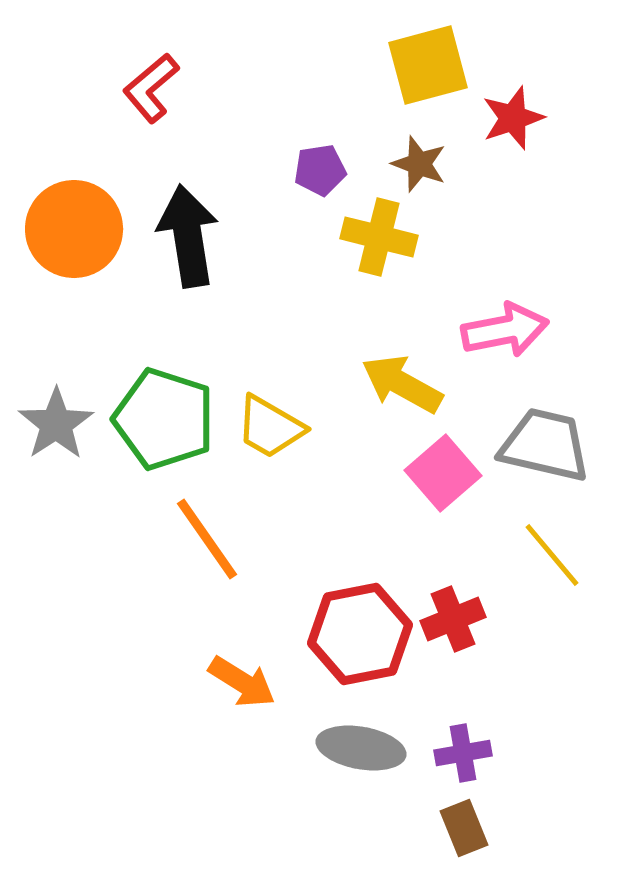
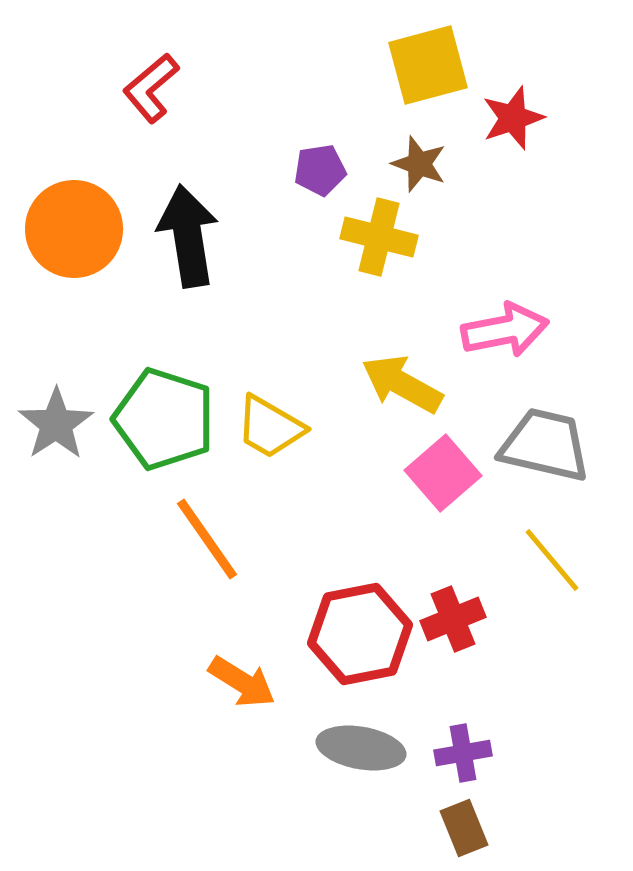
yellow line: moved 5 px down
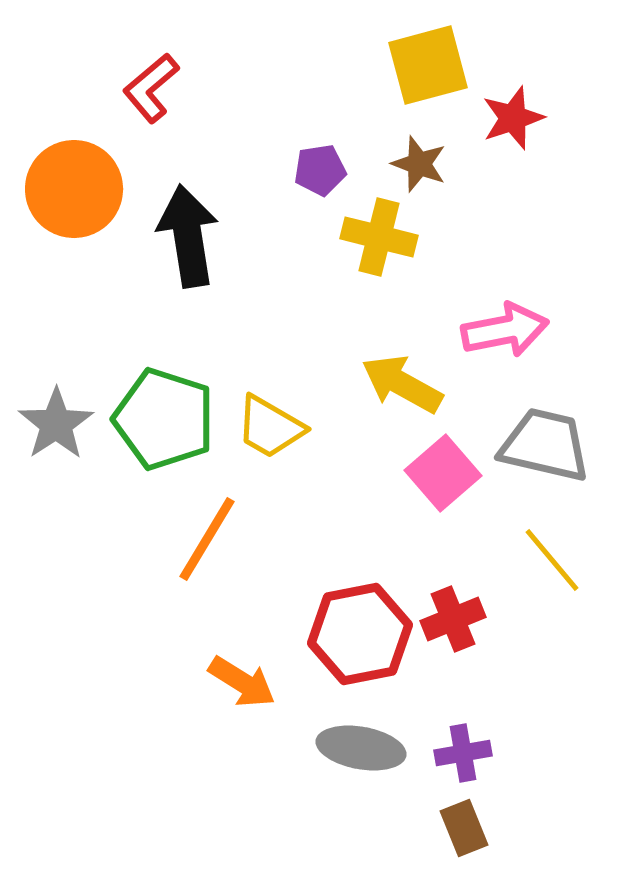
orange circle: moved 40 px up
orange line: rotated 66 degrees clockwise
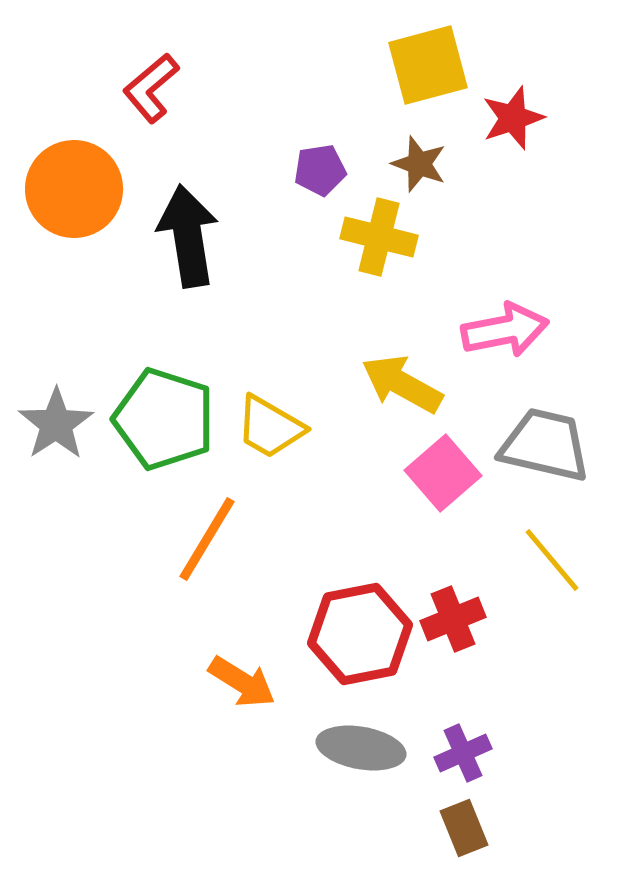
purple cross: rotated 14 degrees counterclockwise
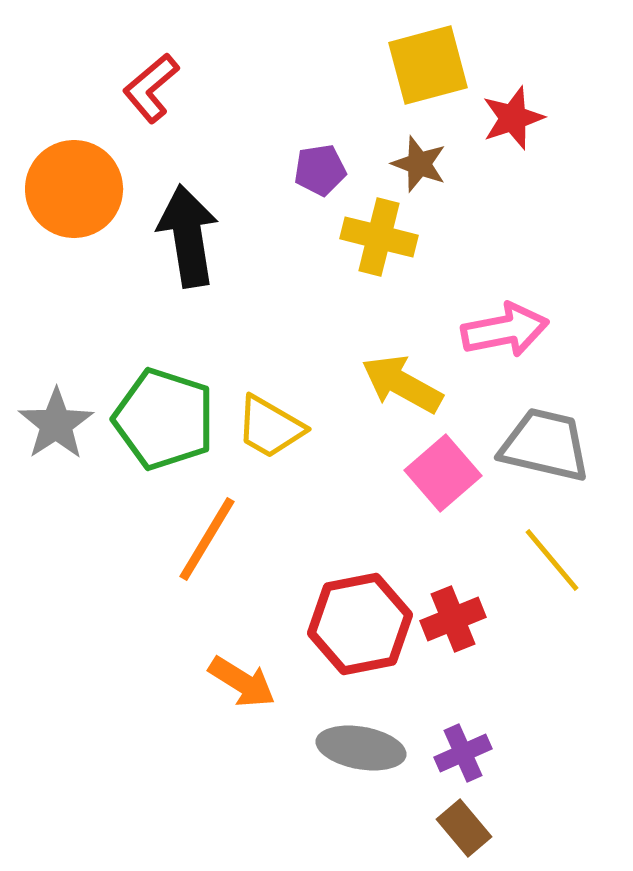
red hexagon: moved 10 px up
brown rectangle: rotated 18 degrees counterclockwise
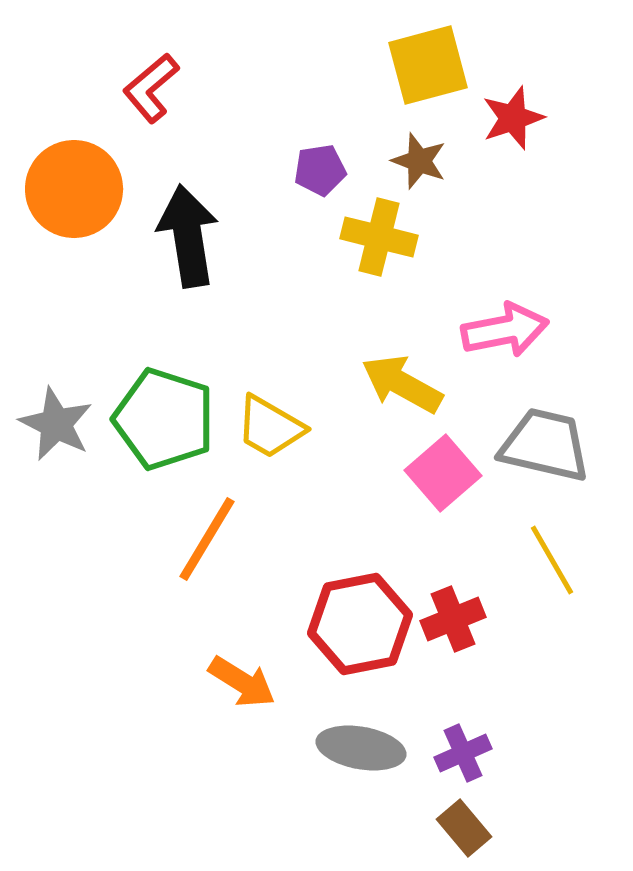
brown star: moved 3 px up
gray star: rotated 12 degrees counterclockwise
yellow line: rotated 10 degrees clockwise
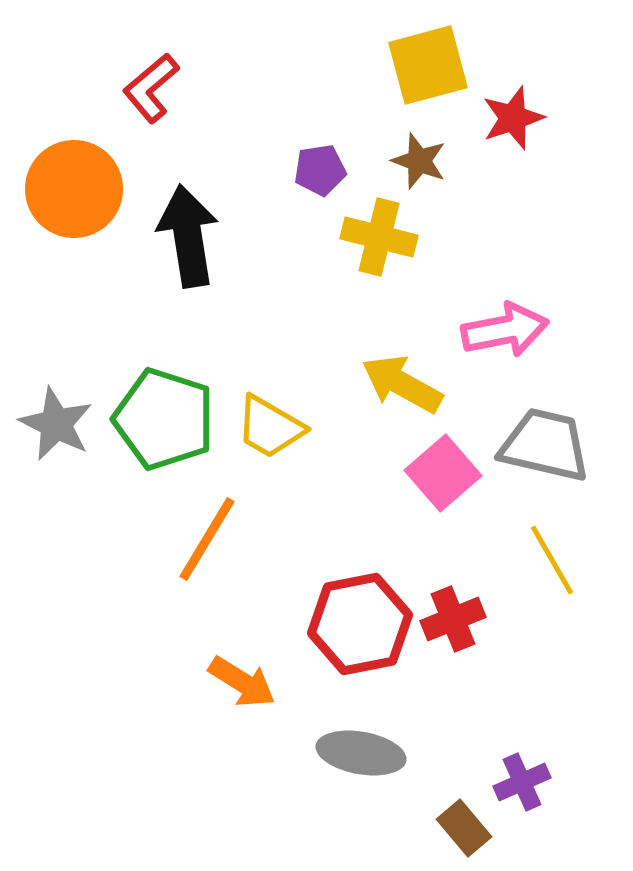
gray ellipse: moved 5 px down
purple cross: moved 59 px right, 29 px down
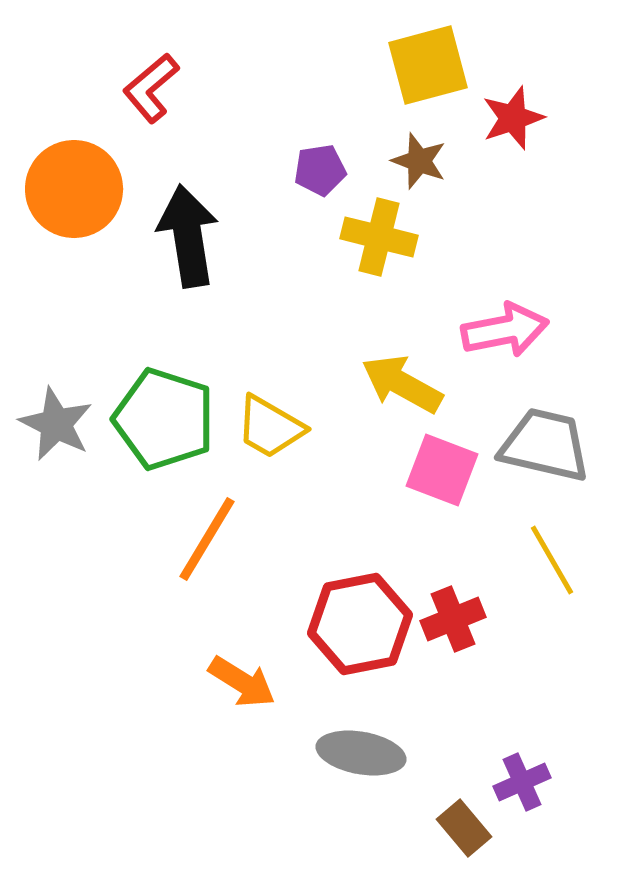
pink square: moved 1 px left, 3 px up; rotated 28 degrees counterclockwise
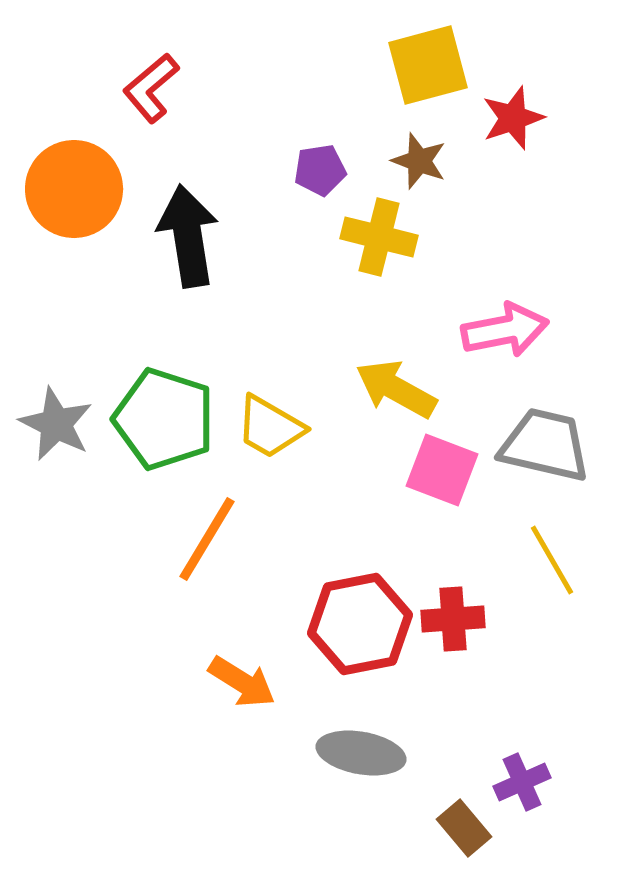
yellow arrow: moved 6 px left, 5 px down
red cross: rotated 18 degrees clockwise
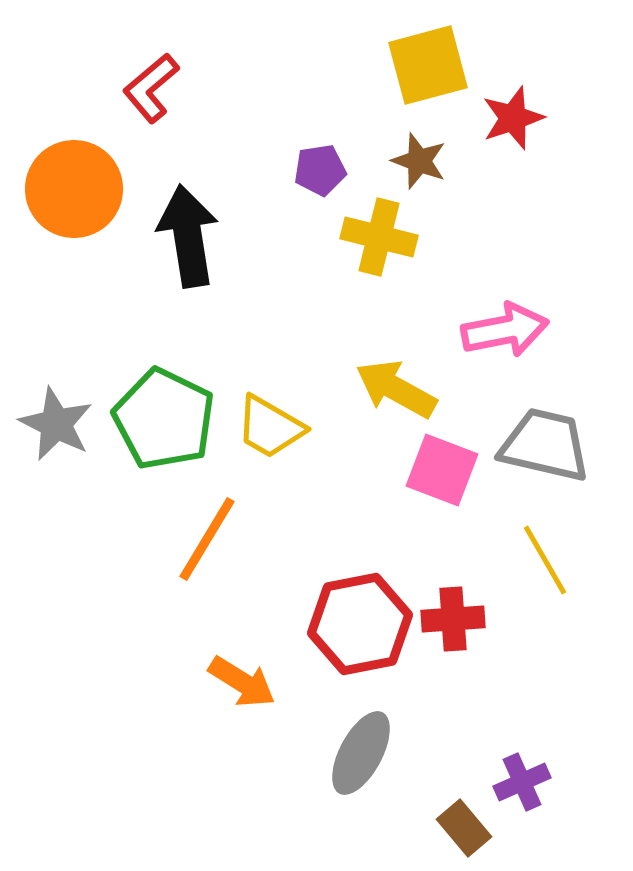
green pentagon: rotated 8 degrees clockwise
yellow line: moved 7 px left
gray ellipse: rotated 72 degrees counterclockwise
